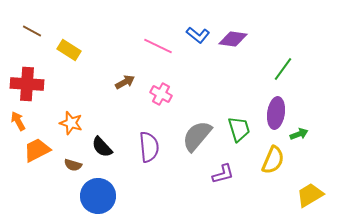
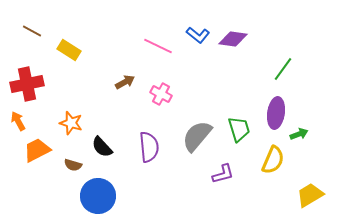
red cross: rotated 16 degrees counterclockwise
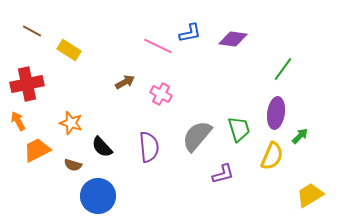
blue L-shape: moved 8 px left, 2 px up; rotated 50 degrees counterclockwise
green arrow: moved 1 px right, 2 px down; rotated 24 degrees counterclockwise
yellow semicircle: moved 1 px left, 4 px up
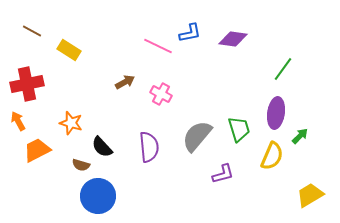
brown semicircle: moved 8 px right
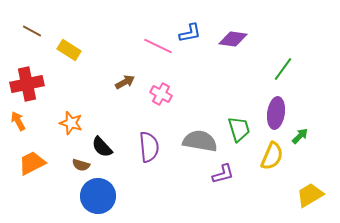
gray semicircle: moved 3 px right, 5 px down; rotated 60 degrees clockwise
orange trapezoid: moved 5 px left, 13 px down
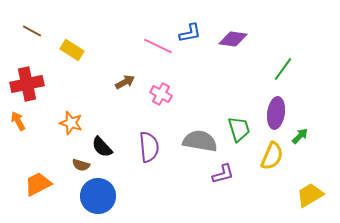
yellow rectangle: moved 3 px right
orange trapezoid: moved 6 px right, 21 px down
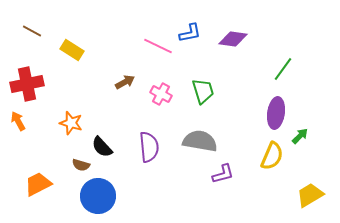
green trapezoid: moved 36 px left, 38 px up
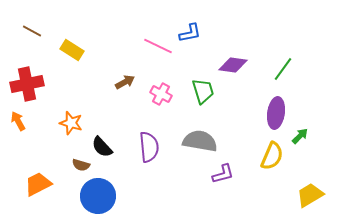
purple diamond: moved 26 px down
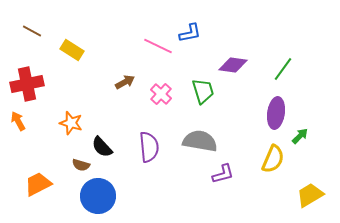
pink cross: rotated 15 degrees clockwise
yellow semicircle: moved 1 px right, 3 px down
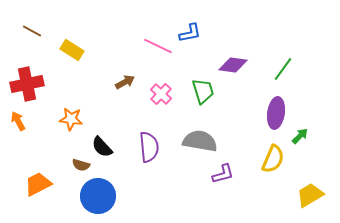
orange star: moved 4 px up; rotated 10 degrees counterclockwise
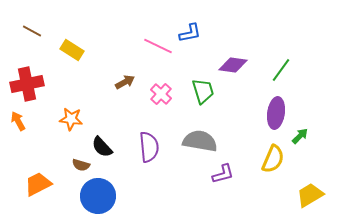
green line: moved 2 px left, 1 px down
